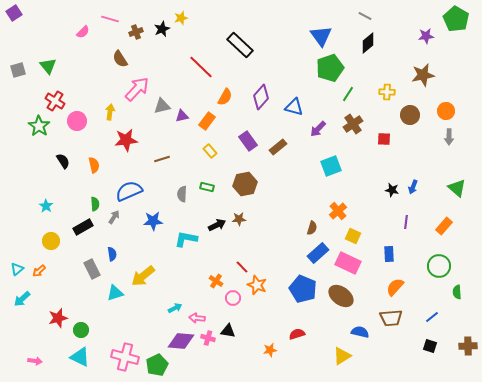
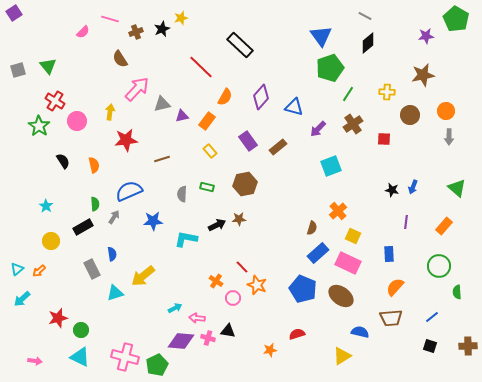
gray triangle at (162, 106): moved 2 px up
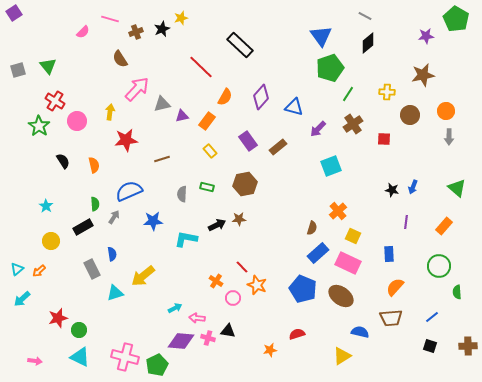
green circle at (81, 330): moved 2 px left
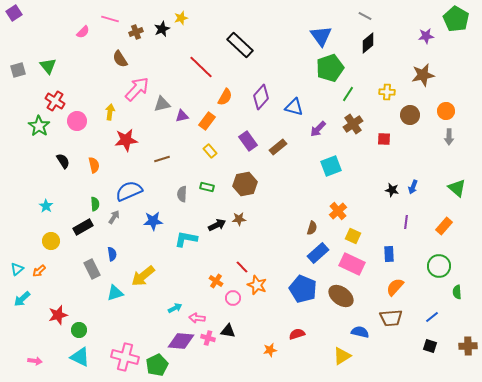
pink rectangle at (348, 263): moved 4 px right, 1 px down
red star at (58, 318): moved 3 px up
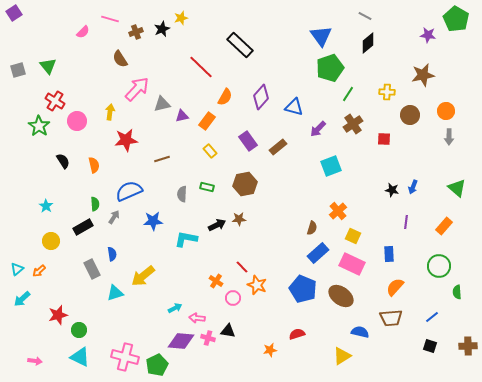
purple star at (426, 36): moved 2 px right, 1 px up; rotated 14 degrees clockwise
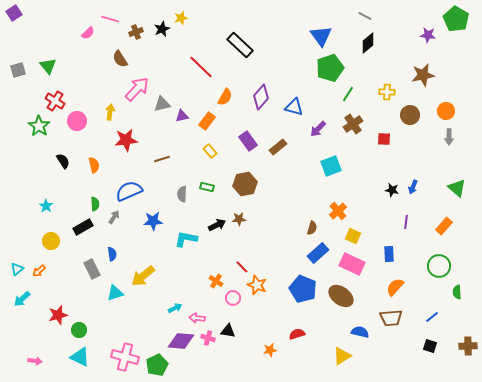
pink semicircle at (83, 32): moved 5 px right, 1 px down
